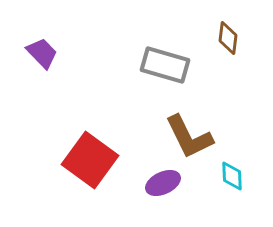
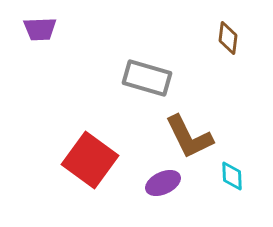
purple trapezoid: moved 2 px left, 24 px up; rotated 132 degrees clockwise
gray rectangle: moved 18 px left, 13 px down
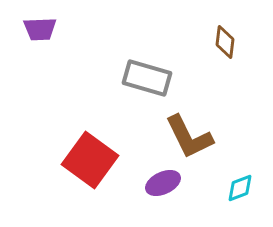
brown diamond: moved 3 px left, 4 px down
cyan diamond: moved 8 px right, 12 px down; rotated 72 degrees clockwise
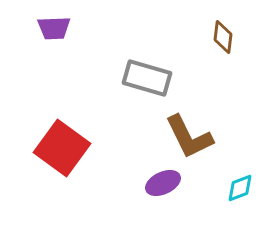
purple trapezoid: moved 14 px right, 1 px up
brown diamond: moved 2 px left, 5 px up
red square: moved 28 px left, 12 px up
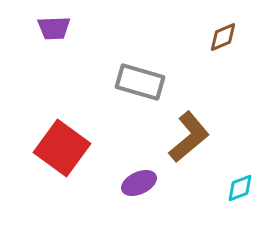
brown diamond: rotated 60 degrees clockwise
gray rectangle: moved 7 px left, 4 px down
brown L-shape: rotated 104 degrees counterclockwise
purple ellipse: moved 24 px left
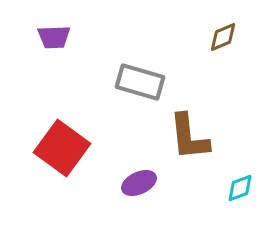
purple trapezoid: moved 9 px down
brown L-shape: rotated 124 degrees clockwise
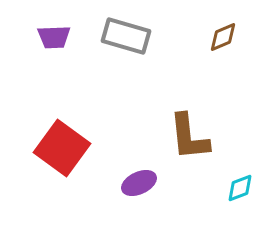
gray rectangle: moved 14 px left, 46 px up
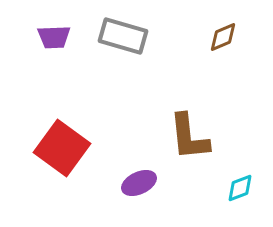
gray rectangle: moved 3 px left
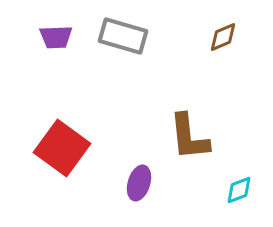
purple trapezoid: moved 2 px right
purple ellipse: rotated 48 degrees counterclockwise
cyan diamond: moved 1 px left, 2 px down
